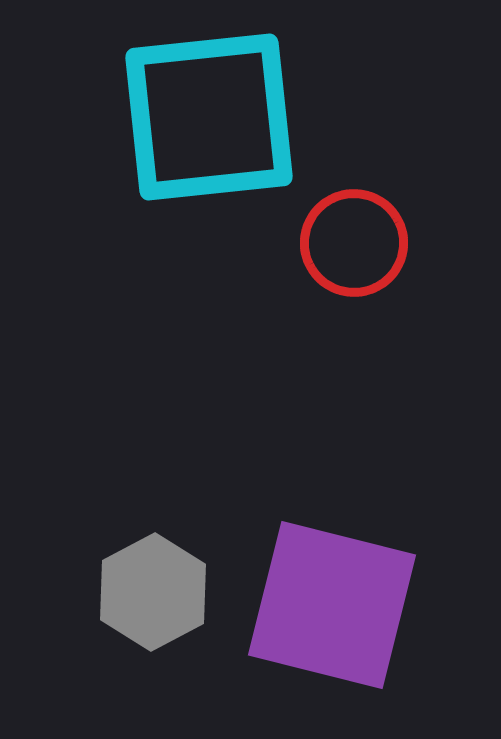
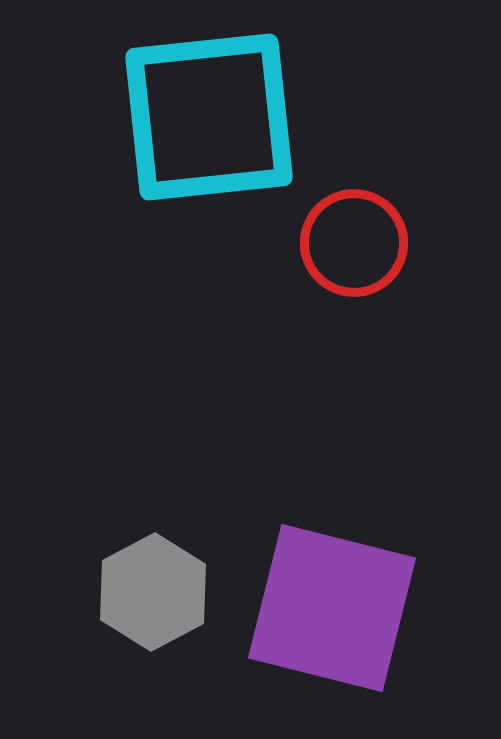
purple square: moved 3 px down
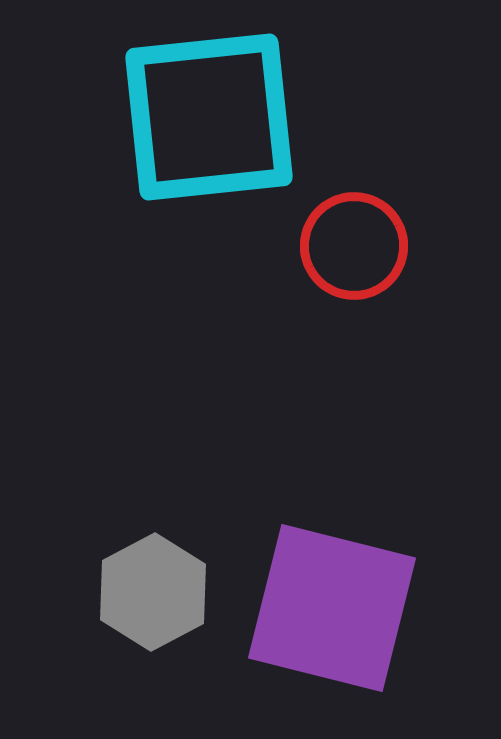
red circle: moved 3 px down
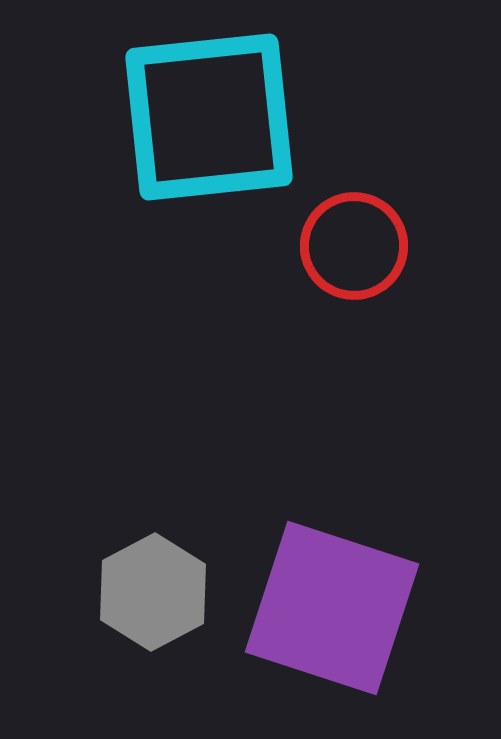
purple square: rotated 4 degrees clockwise
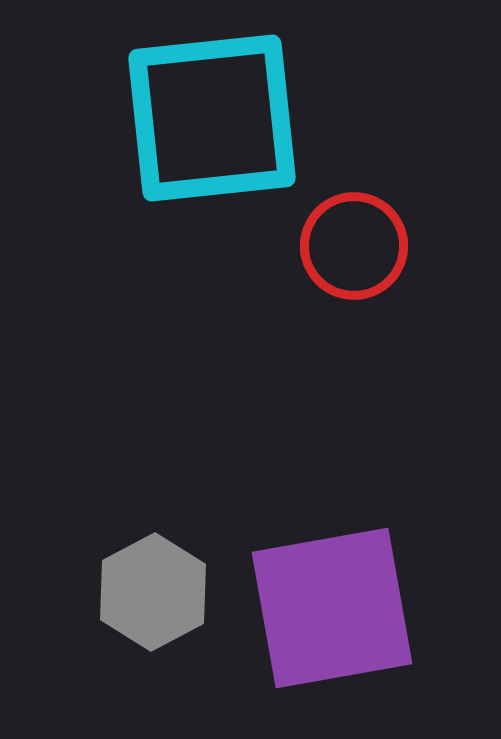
cyan square: moved 3 px right, 1 px down
purple square: rotated 28 degrees counterclockwise
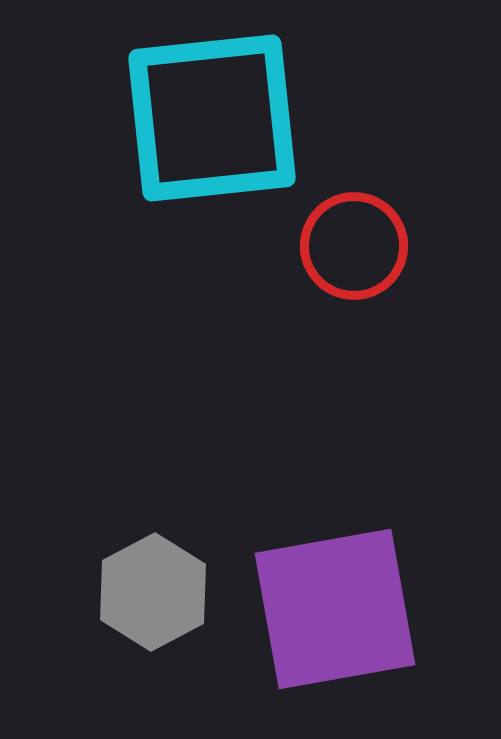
purple square: moved 3 px right, 1 px down
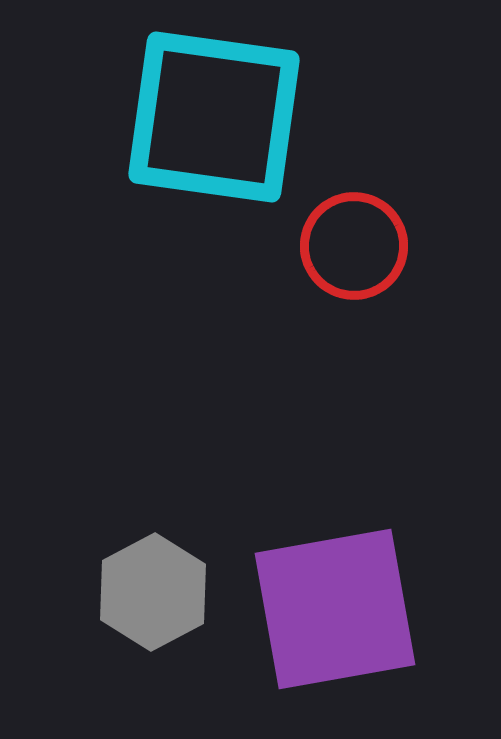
cyan square: moved 2 px right, 1 px up; rotated 14 degrees clockwise
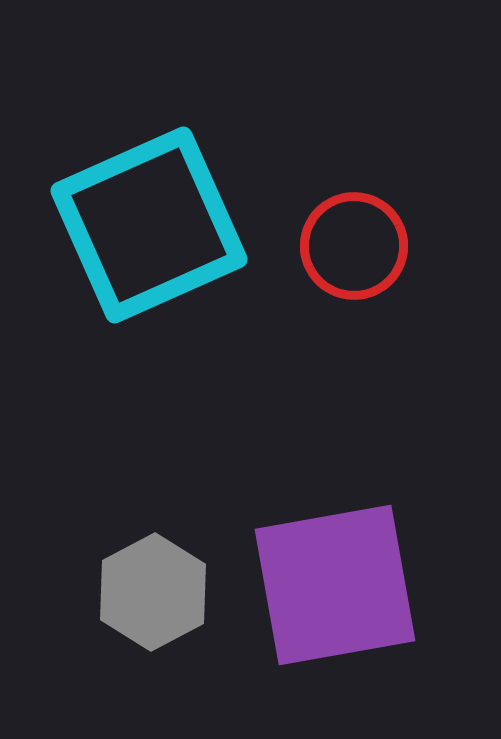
cyan square: moved 65 px left, 108 px down; rotated 32 degrees counterclockwise
purple square: moved 24 px up
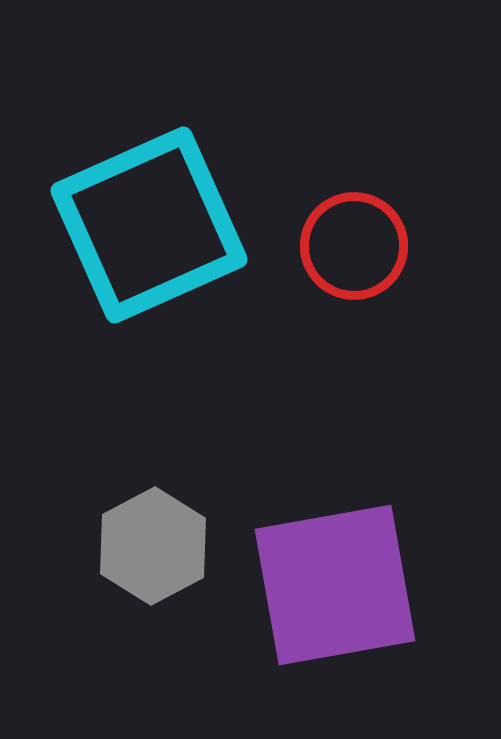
gray hexagon: moved 46 px up
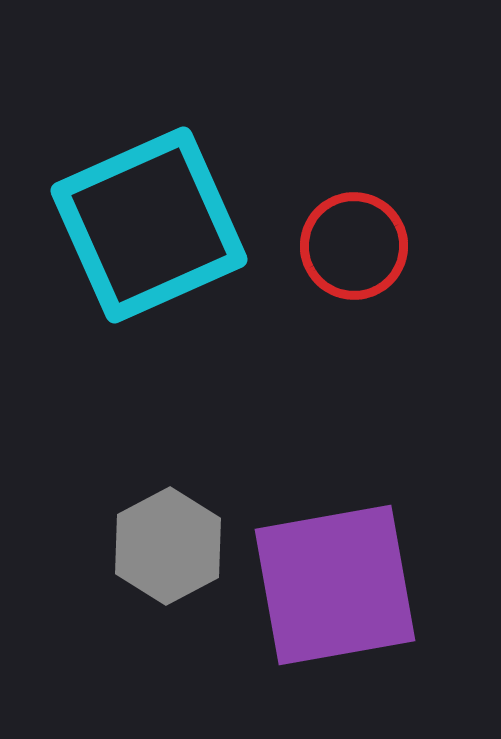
gray hexagon: moved 15 px right
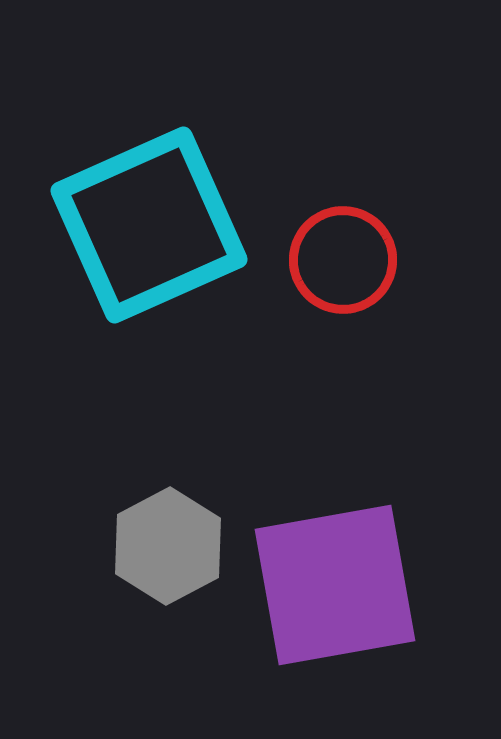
red circle: moved 11 px left, 14 px down
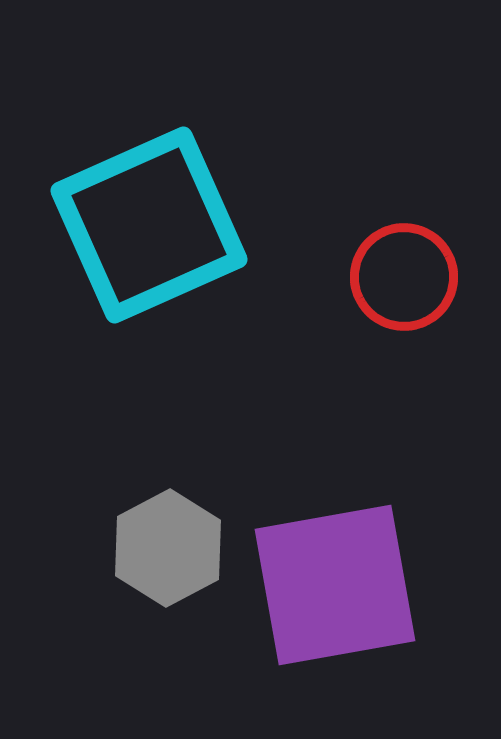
red circle: moved 61 px right, 17 px down
gray hexagon: moved 2 px down
